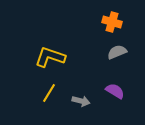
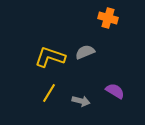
orange cross: moved 4 px left, 4 px up
gray semicircle: moved 32 px left
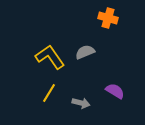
yellow L-shape: rotated 36 degrees clockwise
gray arrow: moved 2 px down
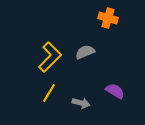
yellow L-shape: rotated 80 degrees clockwise
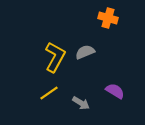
yellow L-shape: moved 5 px right; rotated 16 degrees counterclockwise
yellow line: rotated 24 degrees clockwise
gray arrow: rotated 18 degrees clockwise
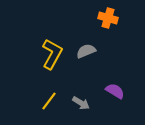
gray semicircle: moved 1 px right, 1 px up
yellow L-shape: moved 3 px left, 3 px up
yellow line: moved 8 px down; rotated 18 degrees counterclockwise
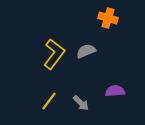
yellow L-shape: moved 2 px right; rotated 8 degrees clockwise
purple semicircle: rotated 36 degrees counterclockwise
gray arrow: rotated 12 degrees clockwise
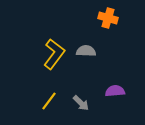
gray semicircle: rotated 24 degrees clockwise
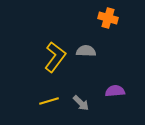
yellow L-shape: moved 1 px right, 3 px down
yellow line: rotated 36 degrees clockwise
